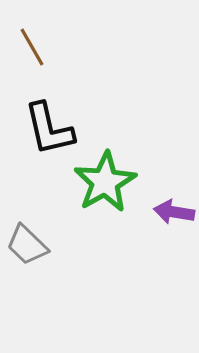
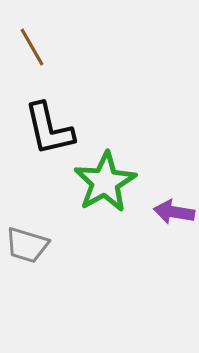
gray trapezoid: rotated 27 degrees counterclockwise
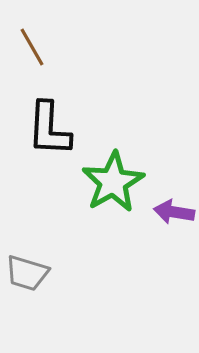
black L-shape: rotated 16 degrees clockwise
green star: moved 8 px right
gray trapezoid: moved 28 px down
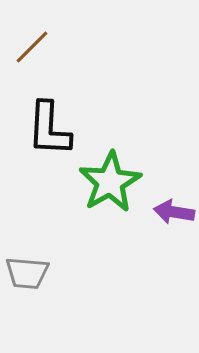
brown line: rotated 75 degrees clockwise
green star: moved 3 px left
gray trapezoid: rotated 12 degrees counterclockwise
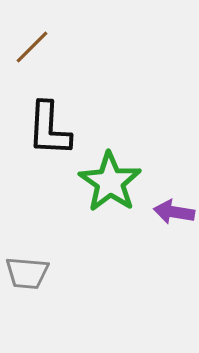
green star: rotated 8 degrees counterclockwise
